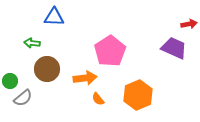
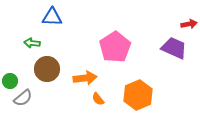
blue triangle: moved 2 px left
pink pentagon: moved 5 px right, 4 px up
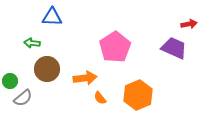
orange semicircle: moved 2 px right, 1 px up
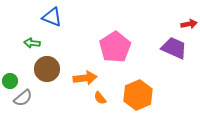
blue triangle: rotated 20 degrees clockwise
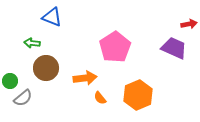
brown circle: moved 1 px left, 1 px up
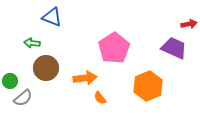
pink pentagon: moved 1 px left, 1 px down
orange hexagon: moved 10 px right, 9 px up
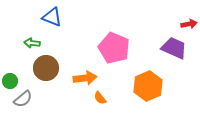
pink pentagon: rotated 16 degrees counterclockwise
gray semicircle: moved 1 px down
